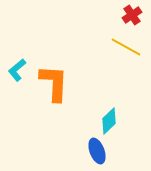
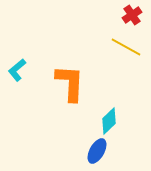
orange L-shape: moved 16 px right
blue ellipse: rotated 50 degrees clockwise
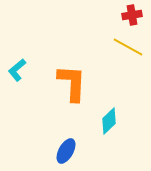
red cross: rotated 24 degrees clockwise
yellow line: moved 2 px right
orange L-shape: moved 2 px right
blue ellipse: moved 31 px left
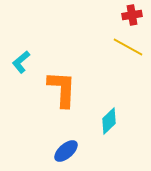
cyan L-shape: moved 4 px right, 8 px up
orange L-shape: moved 10 px left, 6 px down
blue ellipse: rotated 20 degrees clockwise
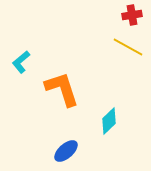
orange L-shape: rotated 21 degrees counterclockwise
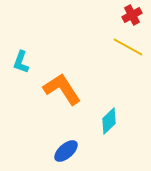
red cross: rotated 18 degrees counterclockwise
cyan L-shape: rotated 30 degrees counterclockwise
orange L-shape: rotated 15 degrees counterclockwise
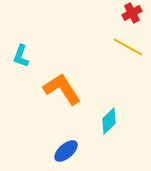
red cross: moved 2 px up
cyan L-shape: moved 6 px up
